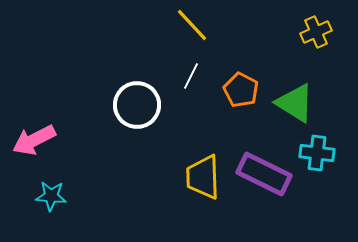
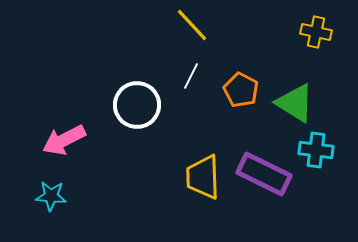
yellow cross: rotated 36 degrees clockwise
pink arrow: moved 30 px right
cyan cross: moved 1 px left, 3 px up
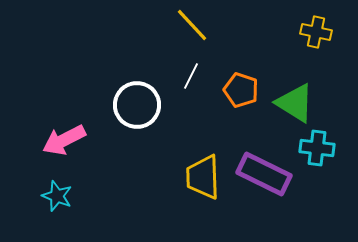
orange pentagon: rotated 8 degrees counterclockwise
cyan cross: moved 1 px right, 2 px up
cyan star: moved 6 px right; rotated 16 degrees clockwise
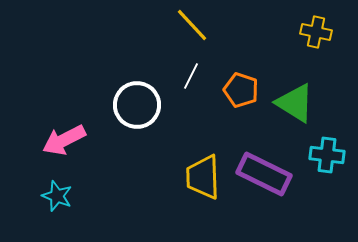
cyan cross: moved 10 px right, 7 px down
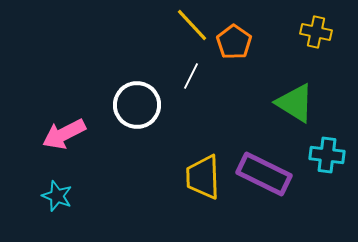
orange pentagon: moved 7 px left, 48 px up; rotated 16 degrees clockwise
pink arrow: moved 6 px up
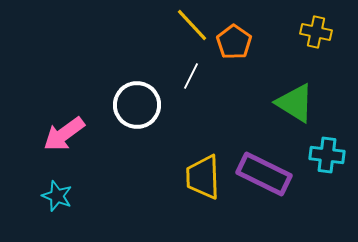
pink arrow: rotated 9 degrees counterclockwise
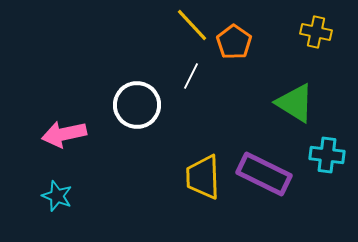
pink arrow: rotated 24 degrees clockwise
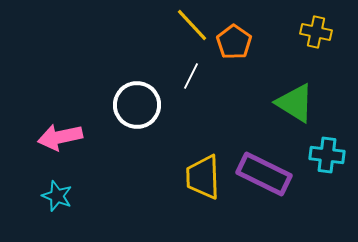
pink arrow: moved 4 px left, 3 px down
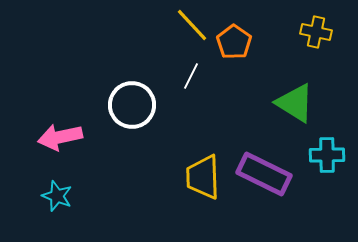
white circle: moved 5 px left
cyan cross: rotated 8 degrees counterclockwise
